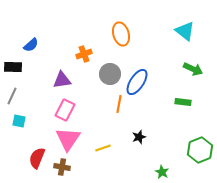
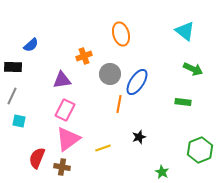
orange cross: moved 2 px down
pink triangle: rotated 20 degrees clockwise
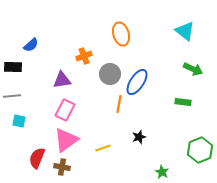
gray line: rotated 60 degrees clockwise
pink triangle: moved 2 px left, 1 px down
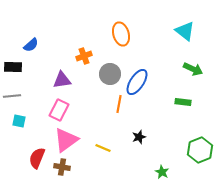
pink rectangle: moved 6 px left
yellow line: rotated 42 degrees clockwise
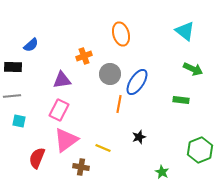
green rectangle: moved 2 px left, 2 px up
brown cross: moved 19 px right
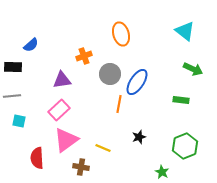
pink rectangle: rotated 20 degrees clockwise
green hexagon: moved 15 px left, 4 px up
red semicircle: rotated 25 degrees counterclockwise
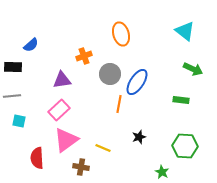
green hexagon: rotated 25 degrees clockwise
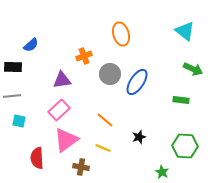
orange line: moved 14 px left, 16 px down; rotated 60 degrees counterclockwise
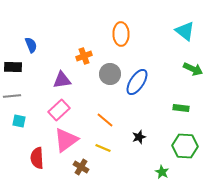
orange ellipse: rotated 15 degrees clockwise
blue semicircle: rotated 70 degrees counterclockwise
green rectangle: moved 8 px down
brown cross: rotated 21 degrees clockwise
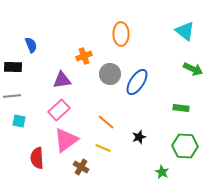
orange line: moved 1 px right, 2 px down
